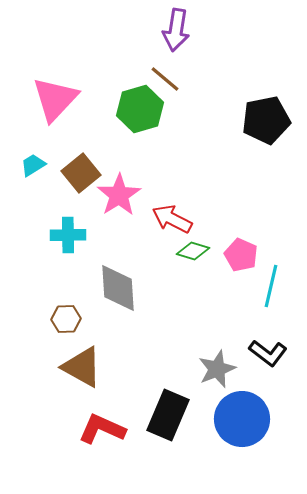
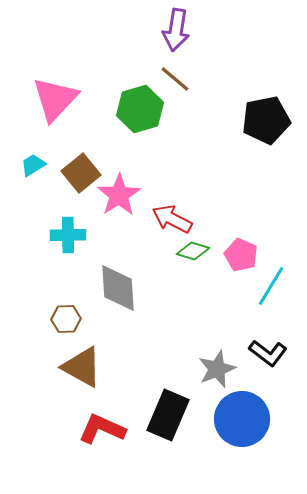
brown line: moved 10 px right
cyan line: rotated 18 degrees clockwise
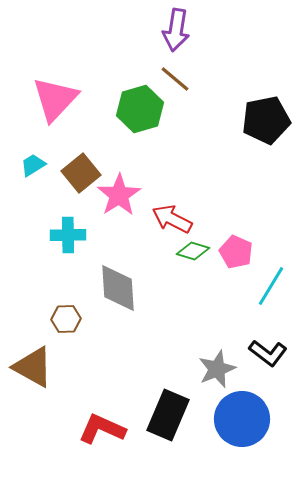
pink pentagon: moved 5 px left, 3 px up
brown triangle: moved 49 px left
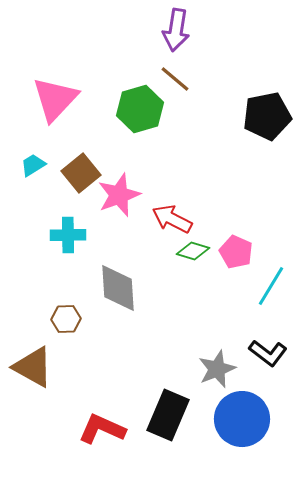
black pentagon: moved 1 px right, 4 px up
pink star: rotated 12 degrees clockwise
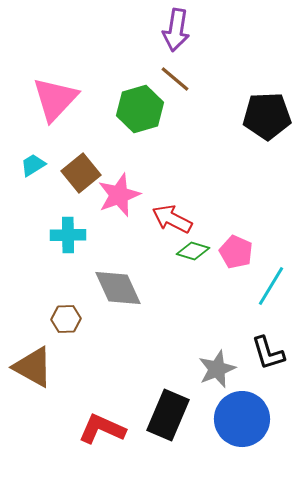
black pentagon: rotated 9 degrees clockwise
gray diamond: rotated 21 degrees counterclockwise
black L-shape: rotated 36 degrees clockwise
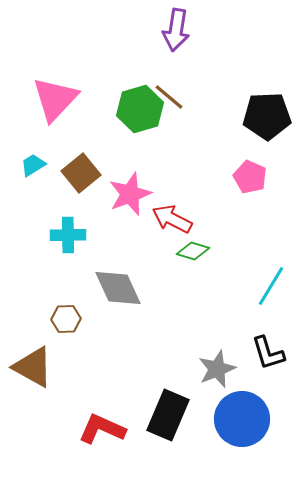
brown line: moved 6 px left, 18 px down
pink star: moved 11 px right, 1 px up
pink pentagon: moved 14 px right, 75 px up
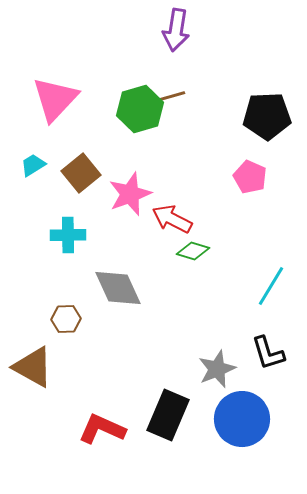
brown line: rotated 56 degrees counterclockwise
